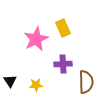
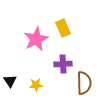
brown semicircle: moved 2 px left, 1 px down
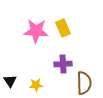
pink star: moved 8 px up; rotated 30 degrees clockwise
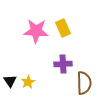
yellow star: moved 8 px left, 3 px up; rotated 24 degrees counterclockwise
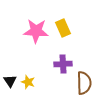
yellow star: rotated 24 degrees counterclockwise
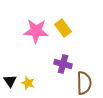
yellow rectangle: rotated 12 degrees counterclockwise
purple cross: rotated 18 degrees clockwise
yellow star: moved 1 px down
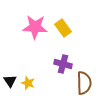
pink star: moved 1 px left, 4 px up
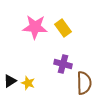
black triangle: rotated 32 degrees clockwise
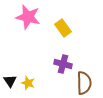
pink star: moved 7 px left, 10 px up; rotated 10 degrees clockwise
black triangle: rotated 32 degrees counterclockwise
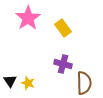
pink star: moved 1 px down; rotated 25 degrees clockwise
